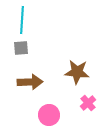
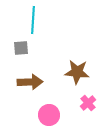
cyan line: moved 11 px right
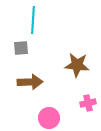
brown star: moved 7 px up
pink cross: rotated 28 degrees clockwise
pink circle: moved 3 px down
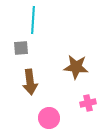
brown star: moved 1 px left, 2 px down
brown arrow: rotated 85 degrees clockwise
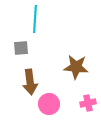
cyan line: moved 2 px right, 1 px up
pink circle: moved 14 px up
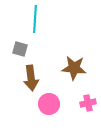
gray square: moved 1 px left, 1 px down; rotated 21 degrees clockwise
brown star: moved 2 px left, 1 px down
brown arrow: moved 1 px right, 4 px up
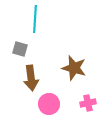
brown star: rotated 10 degrees clockwise
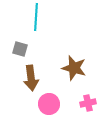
cyan line: moved 1 px right, 2 px up
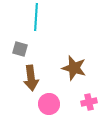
pink cross: moved 1 px right, 1 px up
